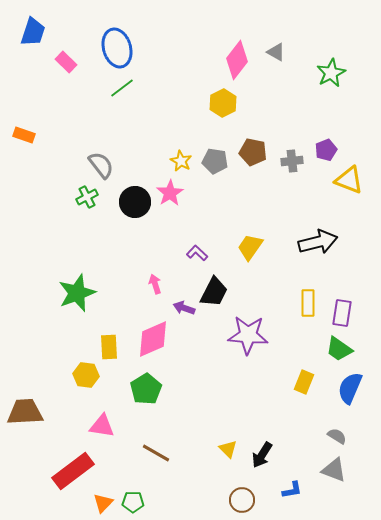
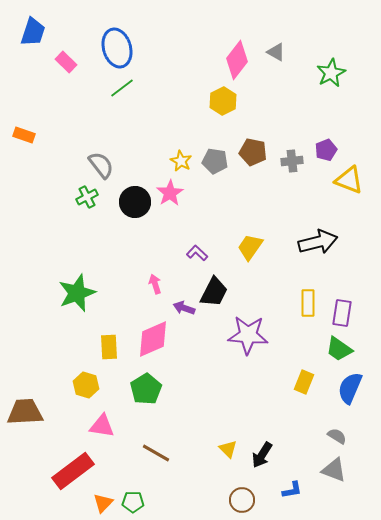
yellow hexagon at (223, 103): moved 2 px up
yellow hexagon at (86, 375): moved 10 px down; rotated 10 degrees clockwise
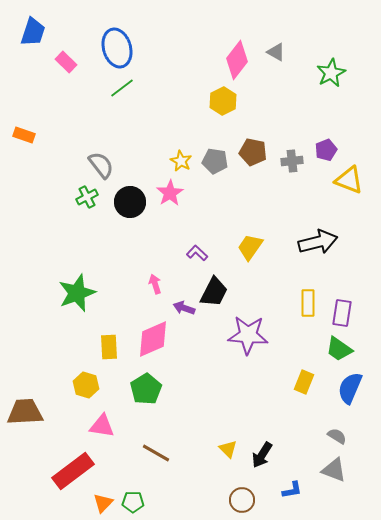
black circle at (135, 202): moved 5 px left
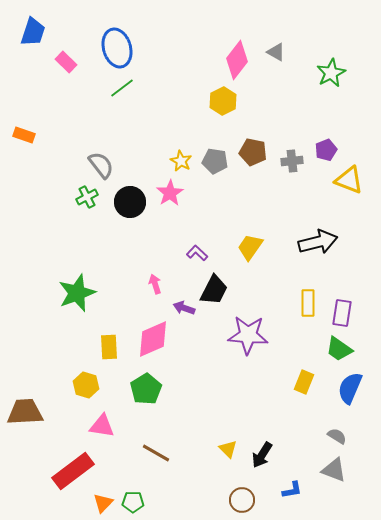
black trapezoid at (214, 292): moved 2 px up
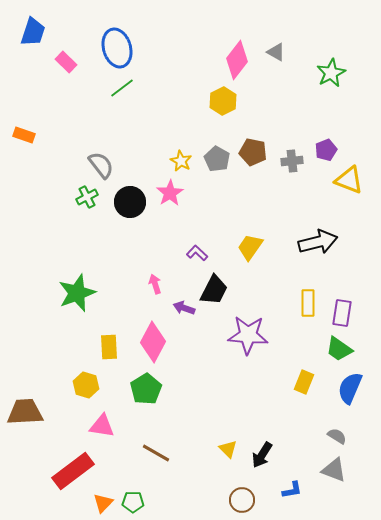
gray pentagon at (215, 161): moved 2 px right, 2 px up; rotated 20 degrees clockwise
pink diamond at (153, 339): moved 3 px down; rotated 39 degrees counterclockwise
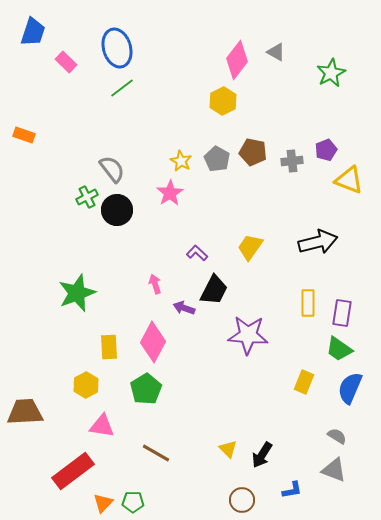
gray semicircle at (101, 165): moved 11 px right, 4 px down
black circle at (130, 202): moved 13 px left, 8 px down
yellow hexagon at (86, 385): rotated 15 degrees clockwise
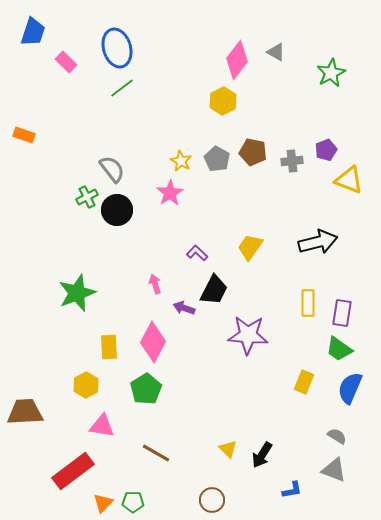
brown circle at (242, 500): moved 30 px left
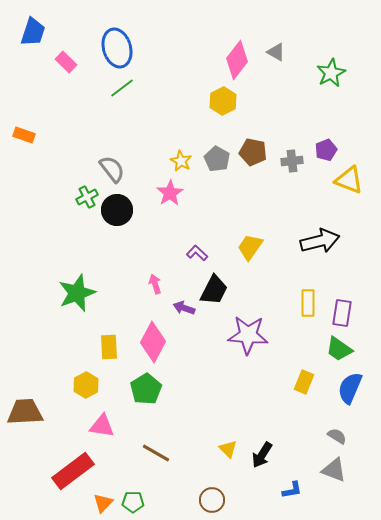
black arrow at (318, 242): moved 2 px right, 1 px up
